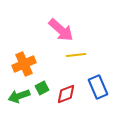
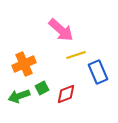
yellow line: rotated 12 degrees counterclockwise
blue rectangle: moved 15 px up
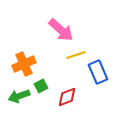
green square: moved 1 px left, 2 px up
red diamond: moved 1 px right, 3 px down
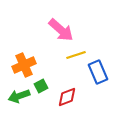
orange cross: moved 1 px down
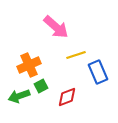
pink arrow: moved 5 px left, 3 px up
orange cross: moved 5 px right
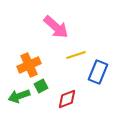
blue rectangle: rotated 45 degrees clockwise
red diamond: moved 2 px down
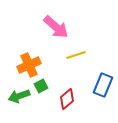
blue rectangle: moved 5 px right, 13 px down
red diamond: rotated 20 degrees counterclockwise
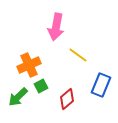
pink arrow: rotated 60 degrees clockwise
yellow line: moved 2 px right; rotated 54 degrees clockwise
blue rectangle: moved 2 px left
green arrow: moved 1 px left, 1 px down; rotated 25 degrees counterclockwise
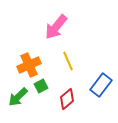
pink arrow: rotated 28 degrees clockwise
yellow line: moved 10 px left, 6 px down; rotated 30 degrees clockwise
blue rectangle: rotated 15 degrees clockwise
